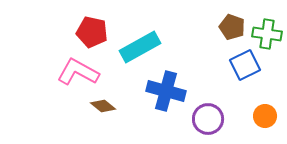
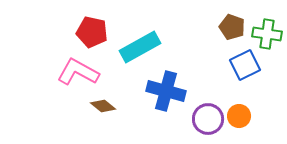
orange circle: moved 26 px left
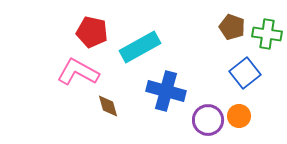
blue square: moved 8 px down; rotated 12 degrees counterclockwise
brown diamond: moved 5 px right; rotated 35 degrees clockwise
purple circle: moved 1 px down
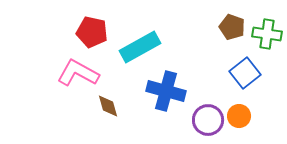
pink L-shape: moved 1 px down
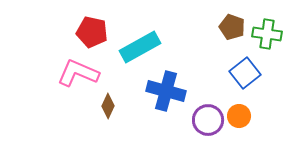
pink L-shape: rotated 6 degrees counterclockwise
brown diamond: rotated 40 degrees clockwise
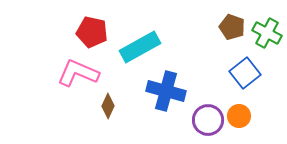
green cross: moved 1 px up; rotated 20 degrees clockwise
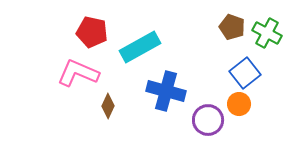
orange circle: moved 12 px up
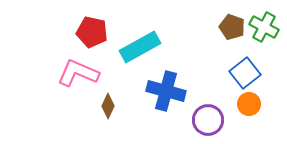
green cross: moved 3 px left, 6 px up
orange circle: moved 10 px right
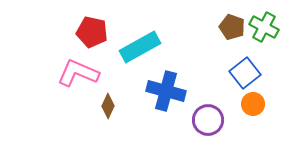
orange circle: moved 4 px right
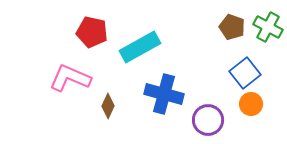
green cross: moved 4 px right
pink L-shape: moved 8 px left, 5 px down
blue cross: moved 2 px left, 3 px down
orange circle: moved 2 px left
